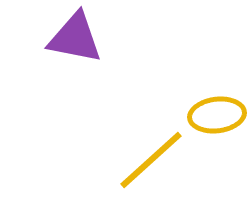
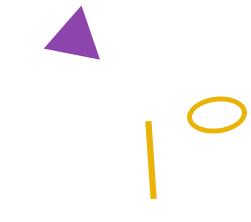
yellow line: rotated 52 degrees counterclockwise
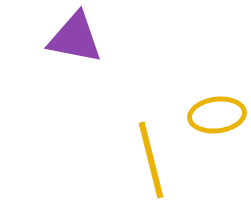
yellow line: rotated 10 degrees counterclockwise
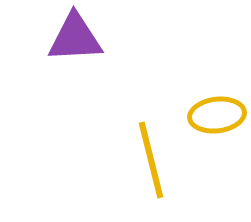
purple triangle: rotated 14 degrees counterclockwise
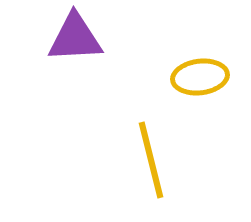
yellow ellipse: moved 17 px left, 38 px up
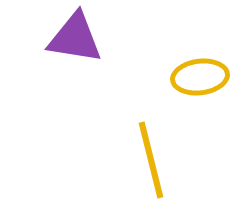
purple triangle: rotated 12 degrees clockwise
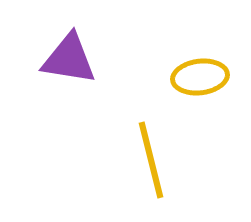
purple triangle: moved 6 px left, 21 px down
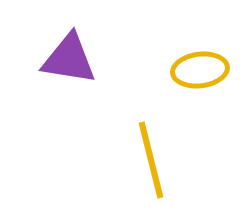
yellow ellipse: moved 7 px up
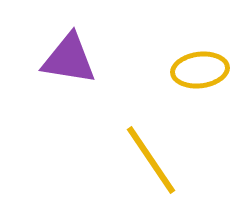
yellow line: rotated 20 degrees counterclockwise
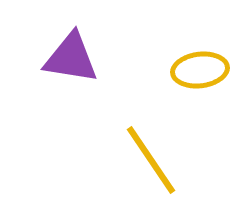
purple triangle: moved 2 px right, 1 px up
